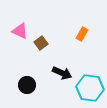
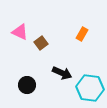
pink triangle: moved 1 px down
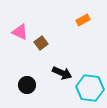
orange rectangle: moved 1 px right, 14 px up; rotated 32 degrees clockwise
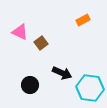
black circle: moved 3 px right
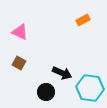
brown square: moved 22 px left, 20 px down; rotated 24 degrees counterclockwise
black circle: moved 16 px right, 7 px down
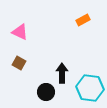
black arrow: rotated 114 degrees counterclockwise
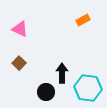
pink triangle: moved 3 px up
brown square: rotated 16 degrees clockwise
cyan hexagon: moved 2 px left
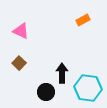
pink triangle: moved 1 px right, 2 px down
